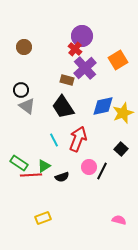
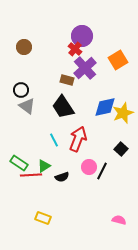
blue diamond: moved 2 px right, 1 px down
yellow rectangle: rotated 42 degrees clockwise
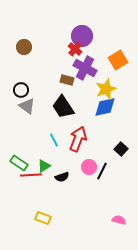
purple cross: rotated 20 degrees counterclockwise
yellow star: moved 17 px left, 24 px up
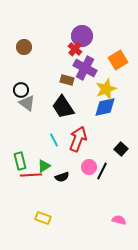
gray triangle: moved 3 px up
green rectangle: moved 1 px right, 2 px up; rotated 42 degrees clockwise
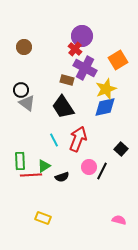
green rectangle: rotated 12 degrees clockwise
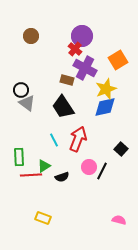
brown circle: moved 7 px right, 11 px up
green rectangle: moved 1 px left, 4 px up
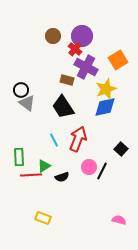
brown circle: moved 22 px right
purple cross: moved 1 px right, 1 px up
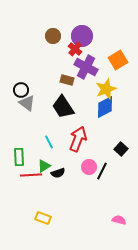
blue diamond: rotated 15 degrees counterclockwise
cyan line: moved 5 px left, 2 px down
black semicircle: moved 4 px left, 4 px up
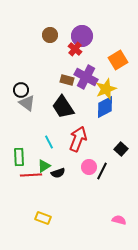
brown circle: moved 3 px left, 1 px up
purple cross: moved 10 px down
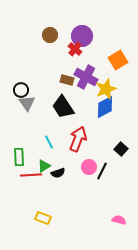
gray triangle: rotated 18 degrees clockwise
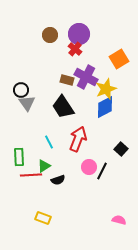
purple circle: moved 3 px left, 2 px up
orange square: moved 1 px right, 1 px up
black semicircle: moved 7 px down
